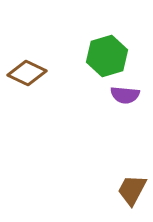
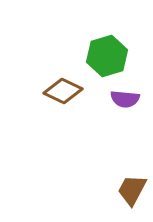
brown diamond: moved 36 px right, 18 px down
purple semicircle: moved 4 px down
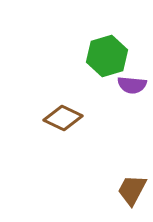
brown diamond: moved 27 px down
purple semicircle: moved 7 px right, 14 px up
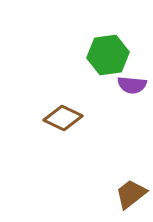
green hexagon: moved 1 px right, 1 px up; rotated 9 degrees clockwise
brown trapezoid: moved 1 px left, 4 px down; rotated 24 degrees clockwise
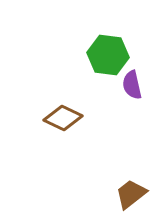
green hexagon: rotated 15 degrees clockwise
purple semicircle: rotated 72 degrees clockwise
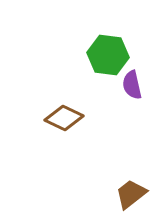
brown diamond: moved 1 px right
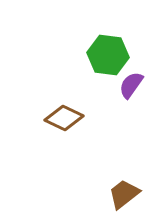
purple semicircle: moved 1 px left; rotated 48 degrees clockwise
brown trapezoid: moved 7 px left
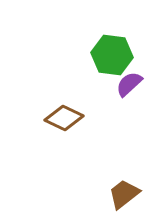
green hexagon: moved 4 px right
purple semicircle: moved 2 px left, 1 px up; rotated 12 degrees clockwise
